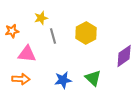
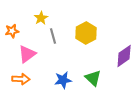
yellow star: rotated 16 degrees counterclockwise
pink triangle: rotated 42 degrees counterclockwise
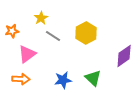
gray line: rotated 42 degrees counterclockwise
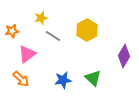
yellow star: rotated 16 degrees clockwise
yellow hexagon: moved 1 px right, 3 px up
purple diamond: rotated 25 degrees counterclockwise
orange arrow: rotated 42 degrees clockwise
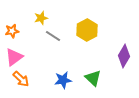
pink triangle: moved 13 px left, 3 px down
